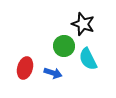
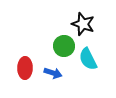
red ellipse: rotated 15 degrees counterclockwise
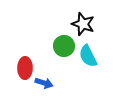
cyan semicircle: moved 3 px up
blue arrow: moved 9 px left, 10 px down
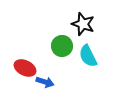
green circle: moved 2 px left
red ellipse: rotated 65 degrees counterclockwise
blue arrow: moved 1 px right, 1 px up
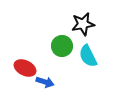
black star: rotated 30 degrees counterclockwise
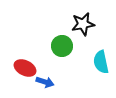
cyan semicircle: moved 13 px right, 6 px down; rotated 15 degrees clockwise
